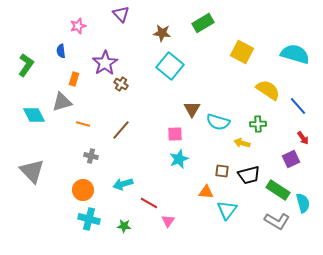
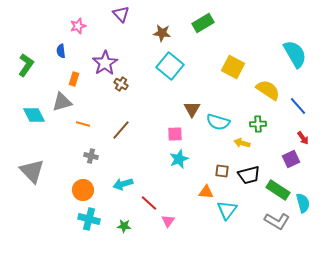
yellow square at (242, 52): moved 9 px left, 15 px down
cyan semicircle at (295, 54): rotated 44 degrees clockwise
red line at (149, 203): rotated 12 degrees clockwise
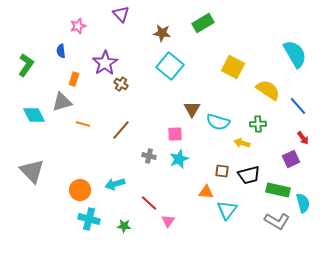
gray cross at (91, 156): moved 58 px right
cyan arrow at (123, 184): moved 8 px left
orange circle at (83, 190): moved 3 px left
green rectangle at (278, 190): rotated 20 degrees counterclockwise
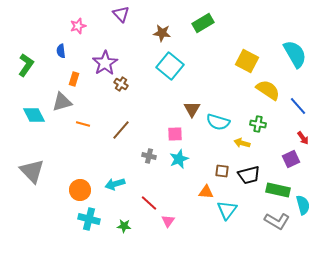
yellow square at (233, 67): moved 14 px right, 6 px up
green cross at (258, 124): rotated 14 degrees clockwise
cyan semicircle at (303, 203): moved 2 px down
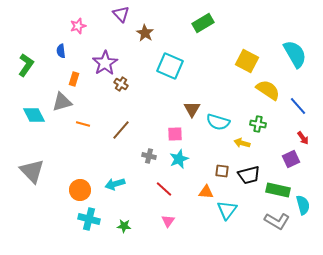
brown star at (162, 33): moved 17 px left; rotated 24 degrees clockwise
cyan square at (170, 66): rotated 16 degrees counterclockwise
red line at (149, 203): moved 15 px right, 14 px up
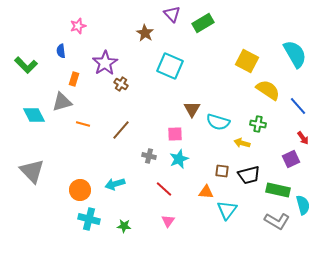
purple triangle at (121, 14): moved 51 px right
green L-shape at (26, 65): rotated 100 degrees clockwise
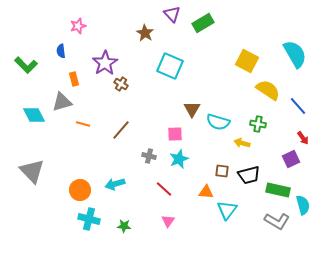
orange rectangle at (74, 79): rotated 32 degrees counterclockwise
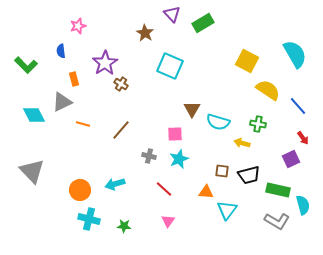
gray triangle at (62, 102): rotated 10 degrees counterclockwise
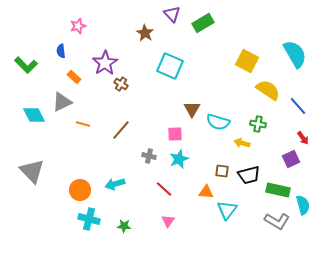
orange rectangle at (74, 79): moved 2 px up; rotated 32 degrees counterclockwise
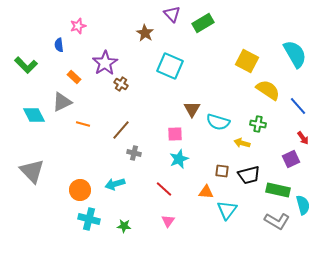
blue semicircle at (61, 51): moved 2 px left, 6 px up
gray cross at (149, 156): moved 15 px left, 3 px up
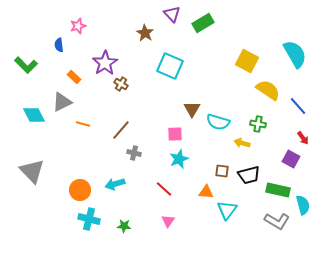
purple square at (291, 159): rotated 36 degrees counterclockwise
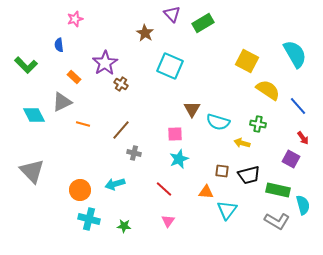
pink star at (78, 26): moved 3 px left, 7 px up
